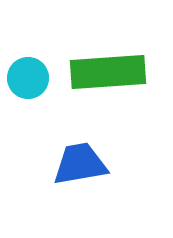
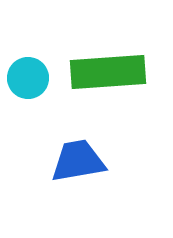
blue trapezoid: moved 2 px left, 3 px up
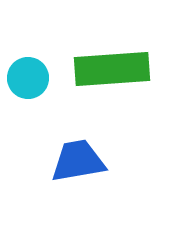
green rectangle: moved 4 px right, 3 px up
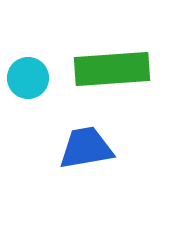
blue trapezoid: moved 8 px right, 13 px up
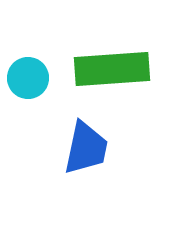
blue trapezoid: rotated 112 degrees clockwise
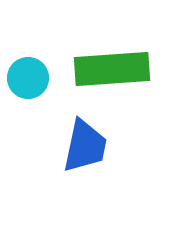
blue trapezoid: moved 1 px left, 2 px up
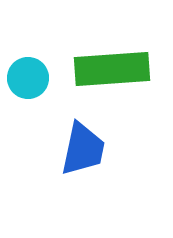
blue trapezoid: moved 2 px left, 3 px down
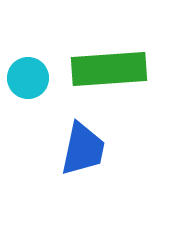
green rectangle: moved 3 px left
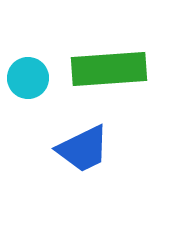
blue trapezoid: rotated 52 degrees clockwise
